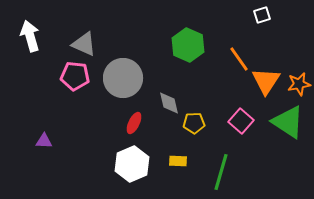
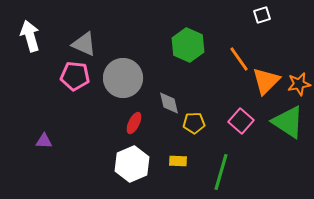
orange triangle: rotated 12 degrees clockwise
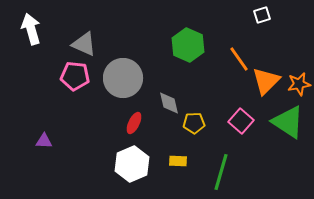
white arrow: moved 1 px right, 7 px up
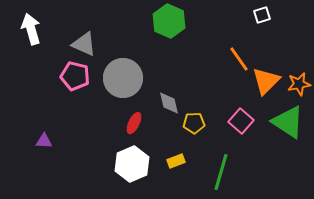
green hexagon: moved 19 px left, 24 px up
pink pentagon: rotated 8 degrees clockwise
yellow rectangle: moved 2 px left; rotated 24 degrees counterclockwise
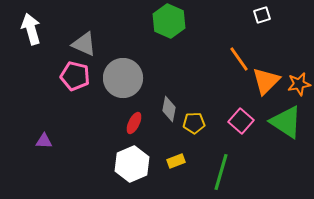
gray diamond: moved 6 px down; rotated 25 degrees clockwise
green triangle: moved 2 px left
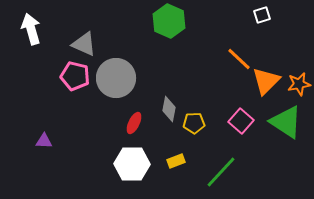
orange line: rotated 12 degrees counterclockwise
gray circle: moved 7 px left
white hexagon: rotated 24 degrees clockwise
green line: rotated 27 degrees clockwise
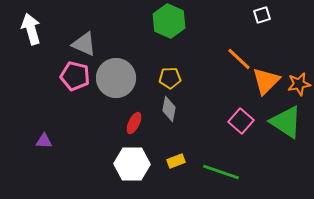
yellow pentagon: moved 24 px left, 45 px up
green line: rotated 66 degrees clockwise
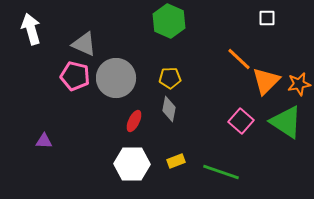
white square: moved 5 px right, 3 px down; rotated 18 degrees clockwise
red ellipse: moved 2 px up
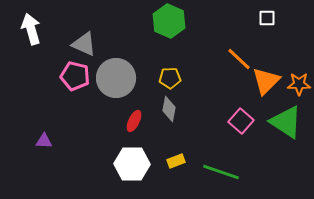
orange star: rotated 10 degrees clockwise
